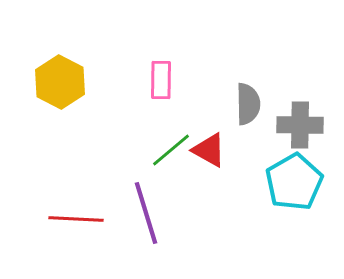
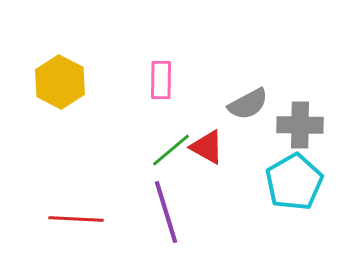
gray semicircle: rotated 63 degrees clockwise
red triangle: moved 2 px left, 3 px up
purple line: moved 20 px right, 1 px up
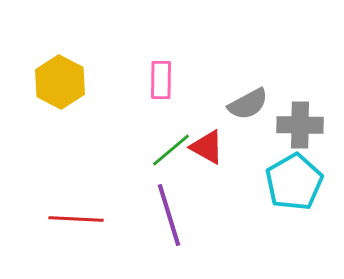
purple line: moved 3 px right, 3 px down
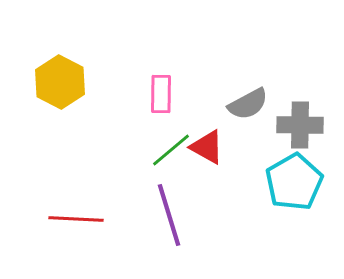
pink rectangle: moved 14 px down
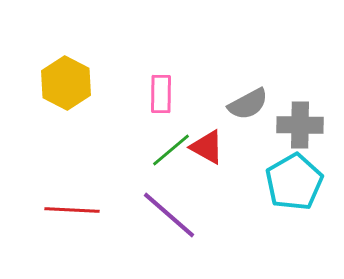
yellow hexagon: moved 6 px right, 1 px down
purple line: rotated 32 degrees counterclockwise
red line: moved 4 px left, 9 px up
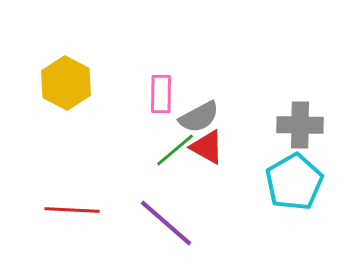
gray semicircle: moved 49 px left, 13 px down
green line: moved 4 px right
purple line: moved 3 px left, 8 px down
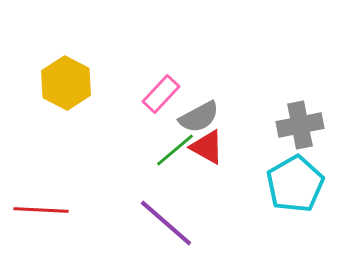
pink rectangle: rotated 42 degrees clockwise
gray cross: rotated 12 degrees counterclockwise
cyan pentagon: moved 1 px right, 2 px down
red line: moved 31 px left
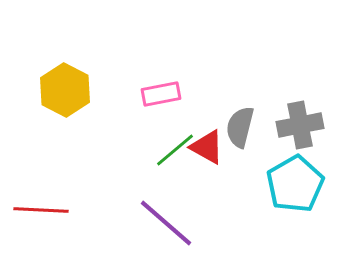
yellow hexagon: moved 1 px left, 7 px down
pink rectangle: rotated 36 degrees clockwise
gray semicircle: moved 41 px right, 10 px down; rotated 132 degrees clockwise
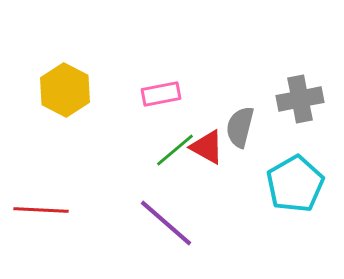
gray cross: moved 26 px up
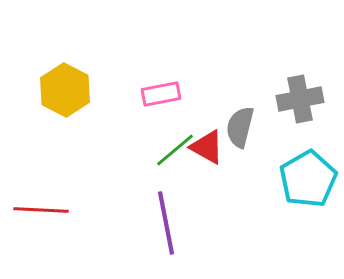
cyan pentagon: moved 13 px right, 5 px up
purple line: rotated 38 degrees clockwise
